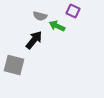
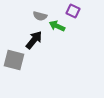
gray square: moved 5 px up
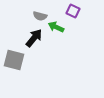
green arrow: moved 1 px left, 1 px down
black arrow: moved 2 px up
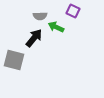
gray semicircle: rotated 16 degrees counterclockwise
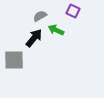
gray semicircle: rotated 152 degrees clockwise
green arrow: moved 3 px down
gray square: rotated 15 degrees counterclockwise
